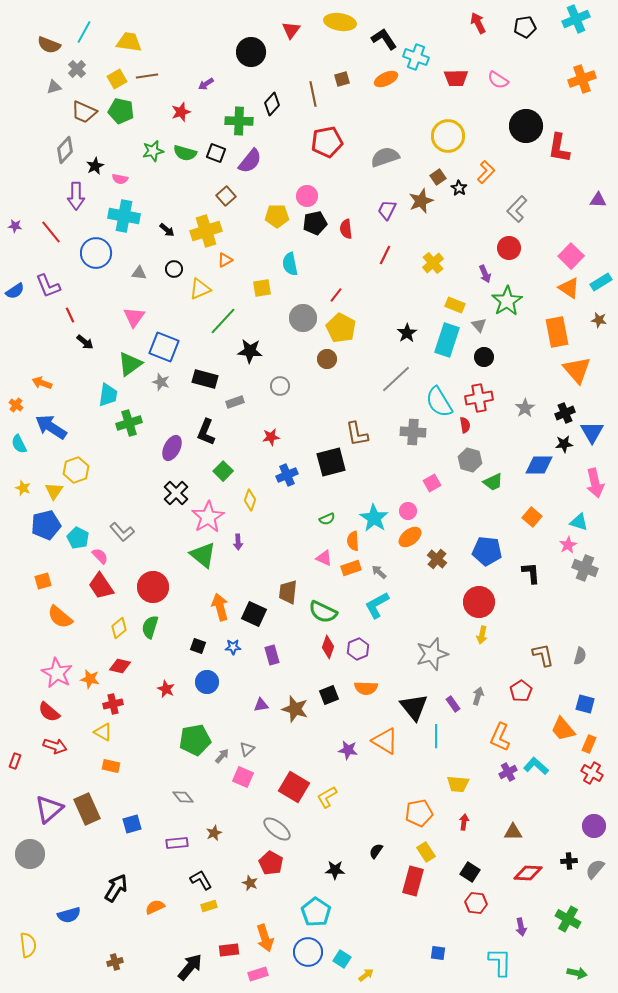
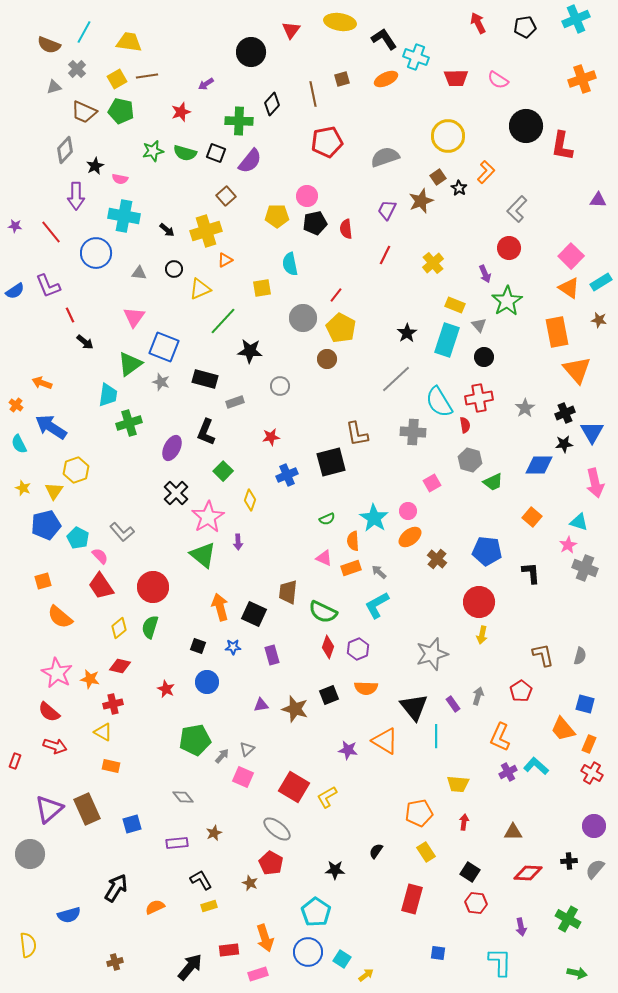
red L-shape at (559, 148): moved 3 px right, 2 px up
red rectangle at (413, 881): moved 1 px left, 18 px down
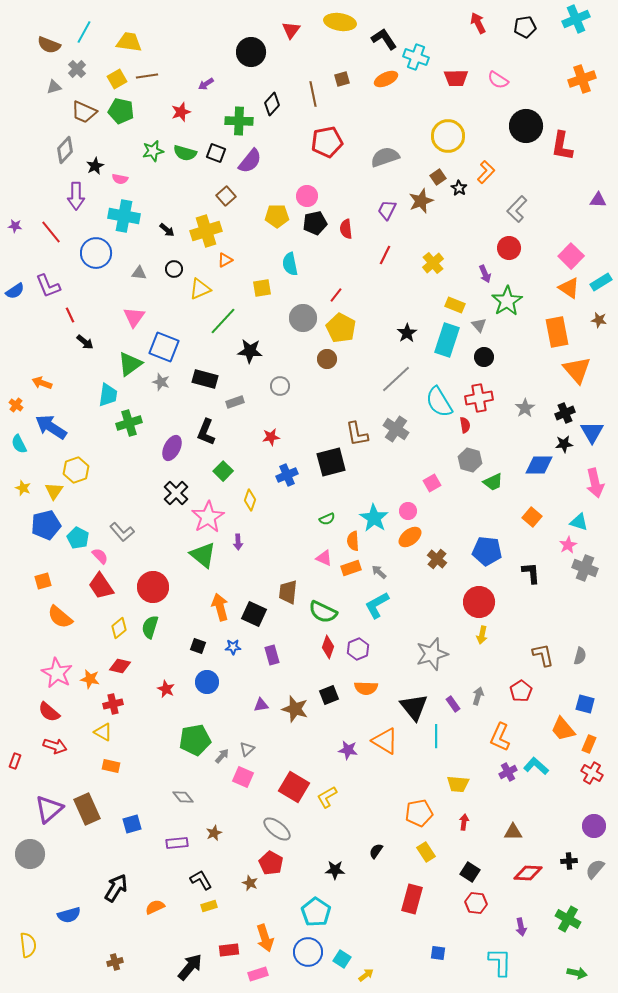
gray cross at (413, 432): moved 17 px left, 3 px up; rotated 30 degrees clockwise
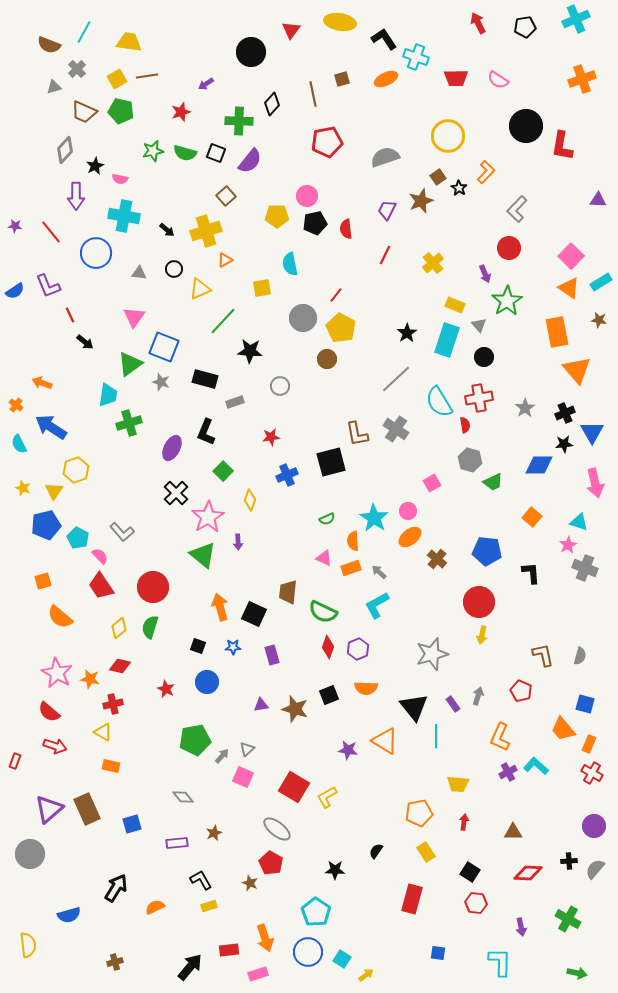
red pentagon at (521, 691): rotated 15 degrees counterclockwise
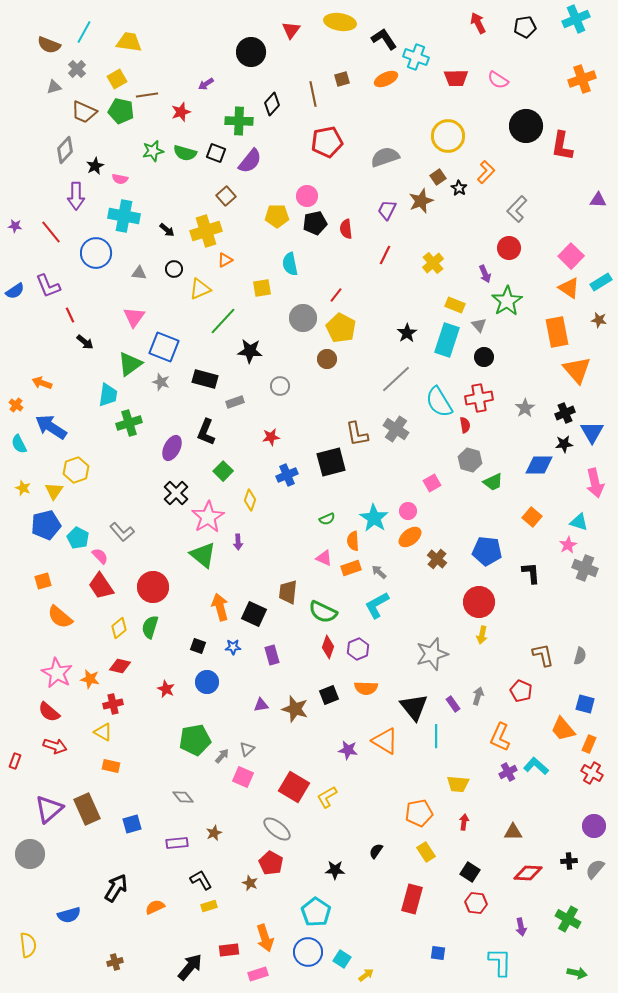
brown line at (147, 76): moved 19 px down
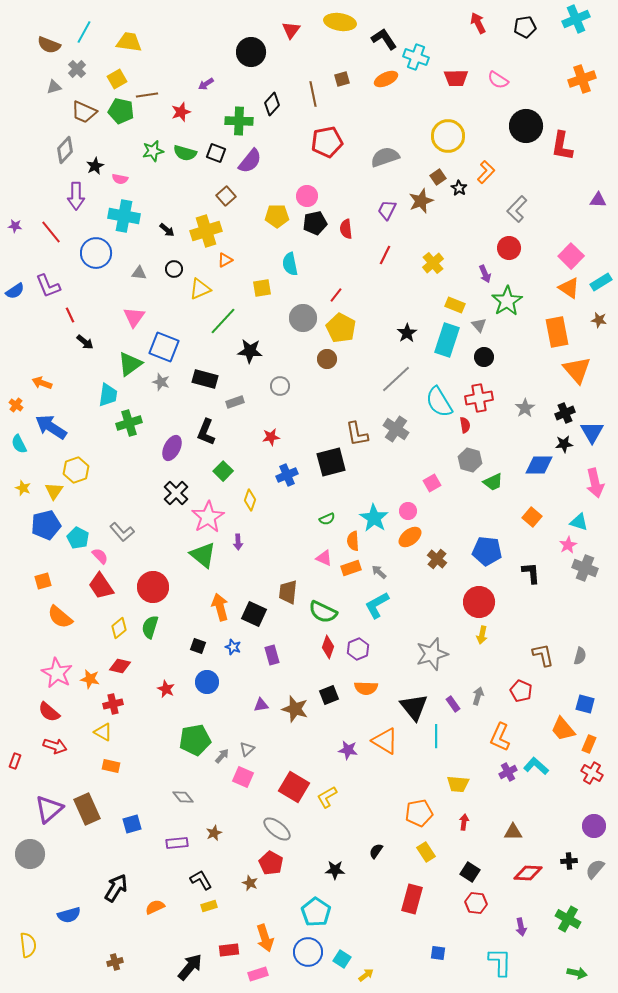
blue star at (233, 647): rotated 21 degrees clockwise
